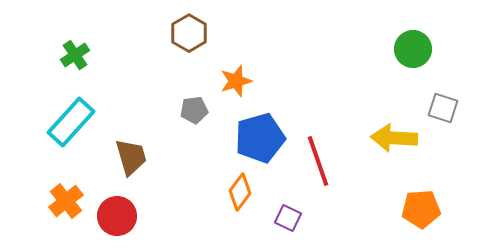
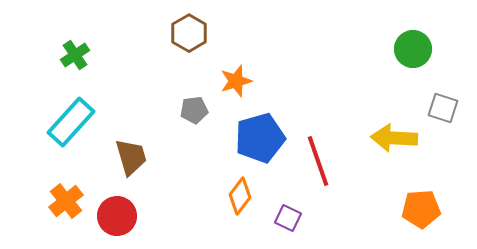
orange diamond: moved 4 px down
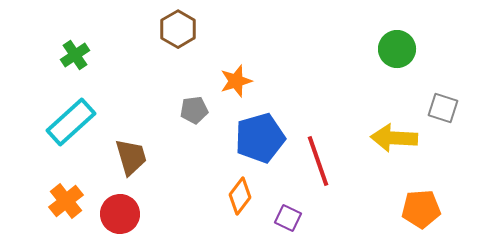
brown hexagon: moved 11 px left, 4 px up
green circle: moved 16 px left
cyan rectangle: rotated 6 degrees clockwise
red circle: moved 3 px right, 2 px up
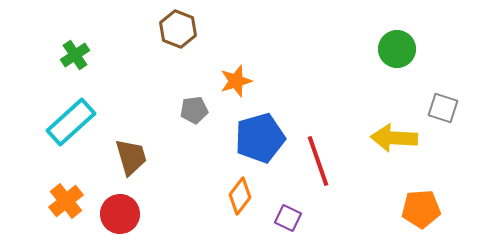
brown hexagon: rotated 9 degrees counterclockwise
